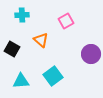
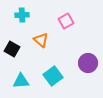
purple circle: moved 3 px left, 9 px down
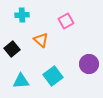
black square: rotated 21 degrees clockwise
purple circle: moved 1 px right, 1 px down
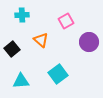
purple circle: moved 22 px up
cyan square: moved 5 px right, 2 px up
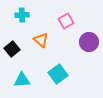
cyan triangle: moved 1 px right, 1 px up
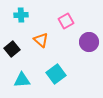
cyan cross: moved 1 px left
cyan square: moved 2 px left
